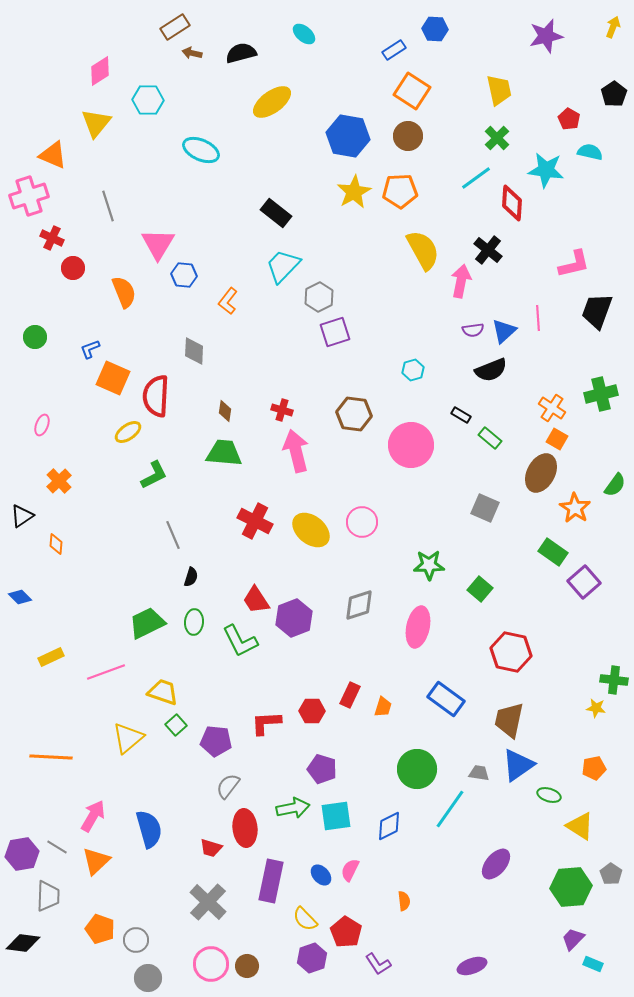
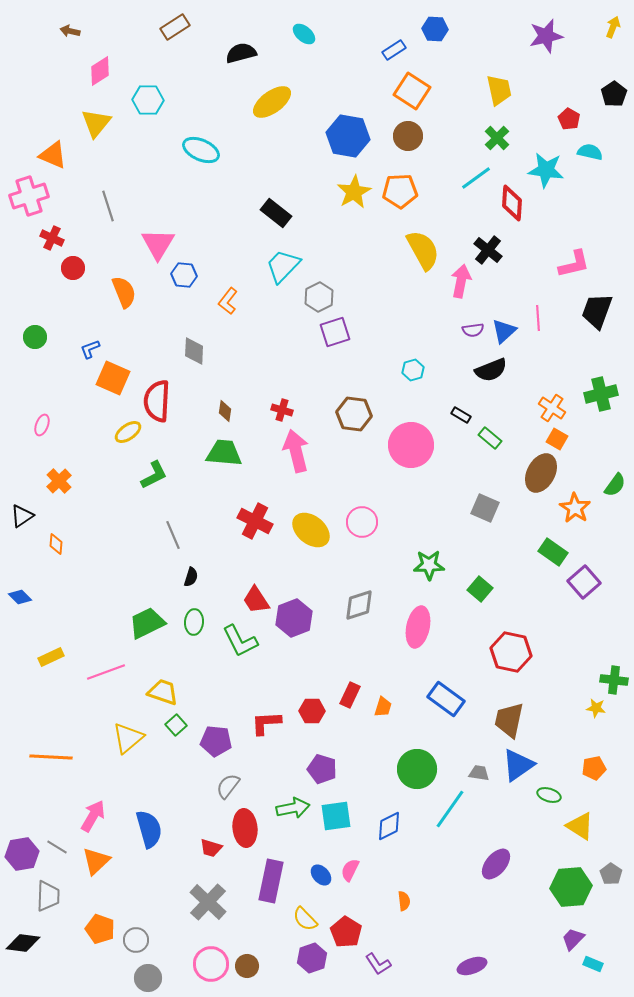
brown arrow at (192, 53): moved 122 px left, 22 px up
red semicircle at (156, 396): moved 1 px right, 5 px down
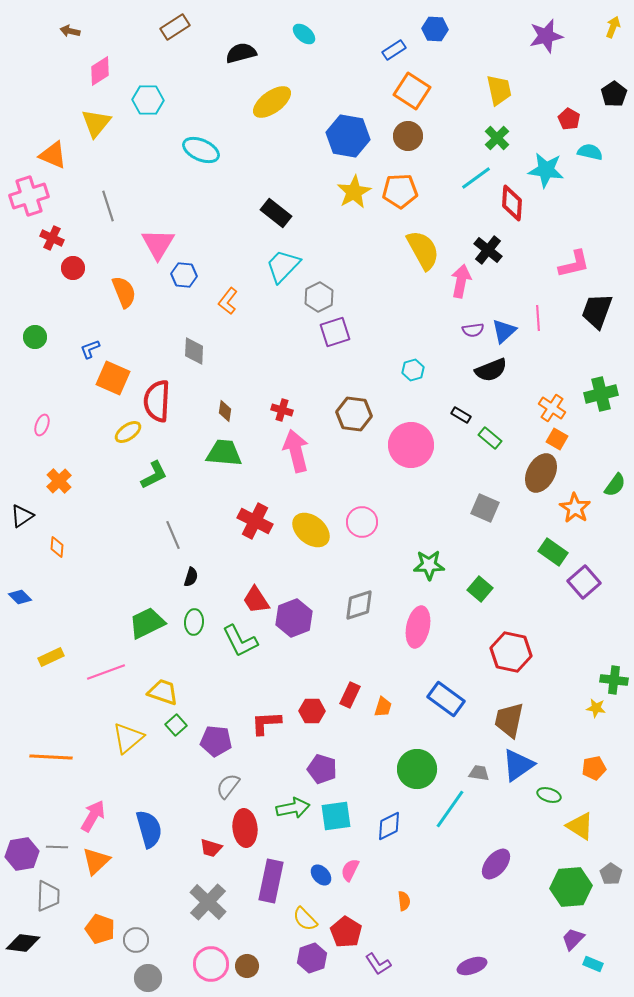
orange diamond at (56, 544): moved 1 px right, 3 px down
gray line at (57, 847): rotated 30 degrees counterclockwise
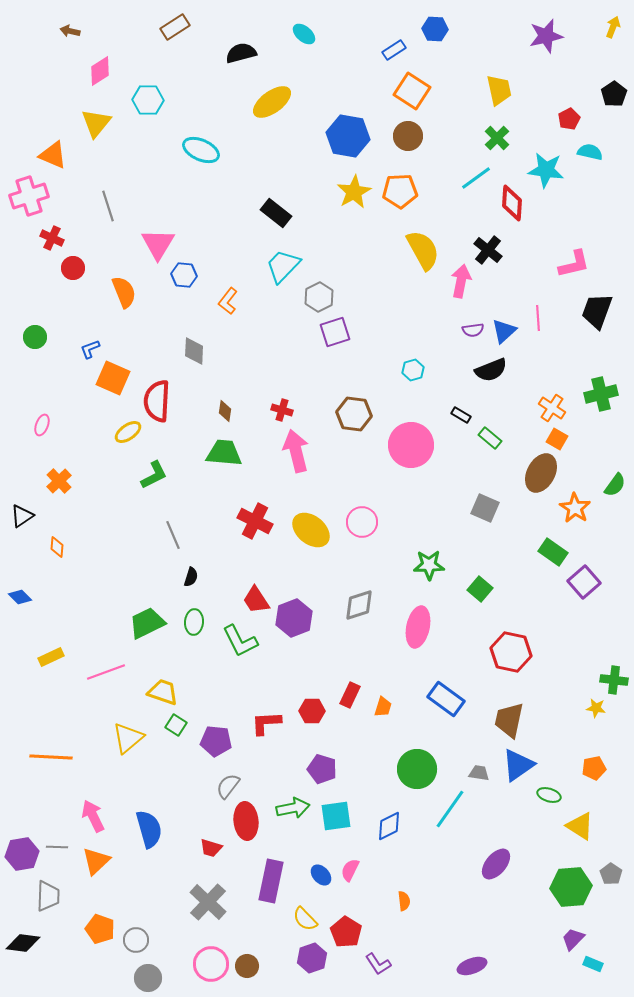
red pentagon at (569, 119): rotated 15 degrees clockwise
green square at (176, 725): rotated 15 degrees counterclockwise
pink arrow at (93, 816): rotated 56 degrees counterclockwise
red ellipse at (245, 828): moved 1 px right, 7 px up
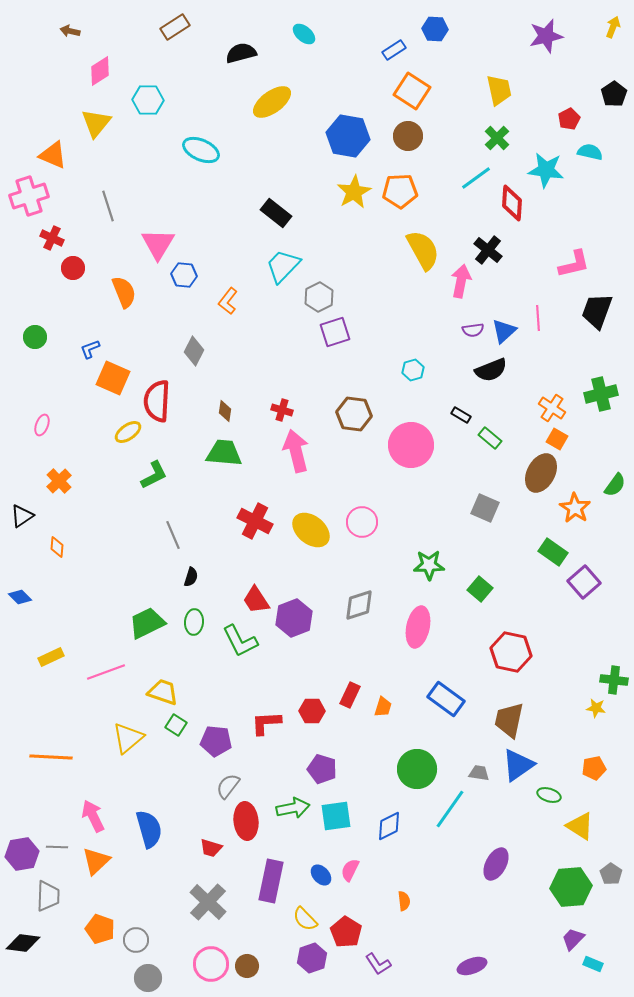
gray diamond at (194, 351): rotated 24 degrees clockwise
purple ellipse at (496, 864): rotated 12 degrees counterclockwise
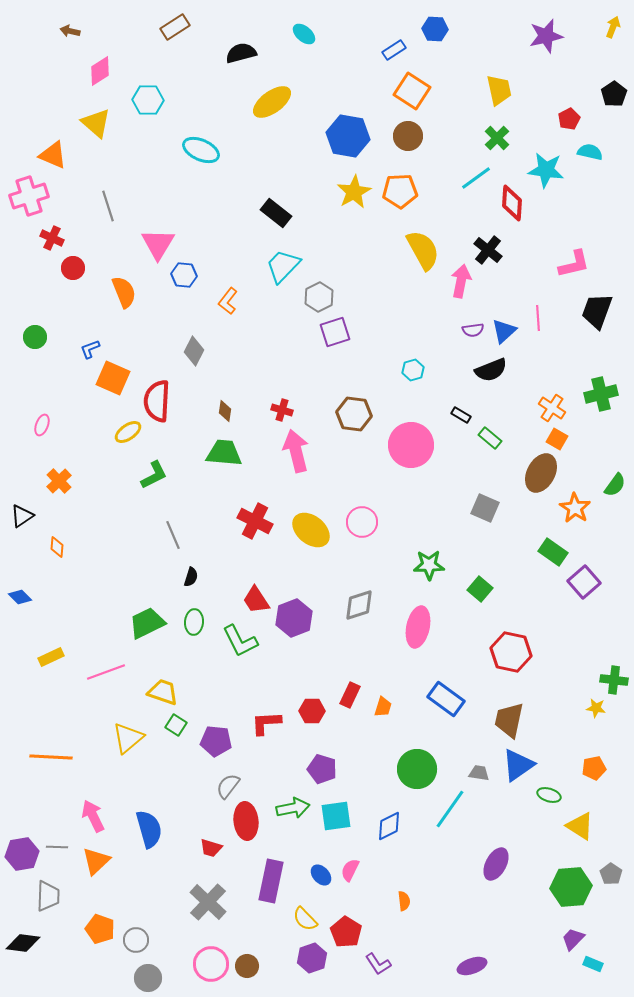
yellow triangle at (96, 123): rotated 28 degrees counterclockwise
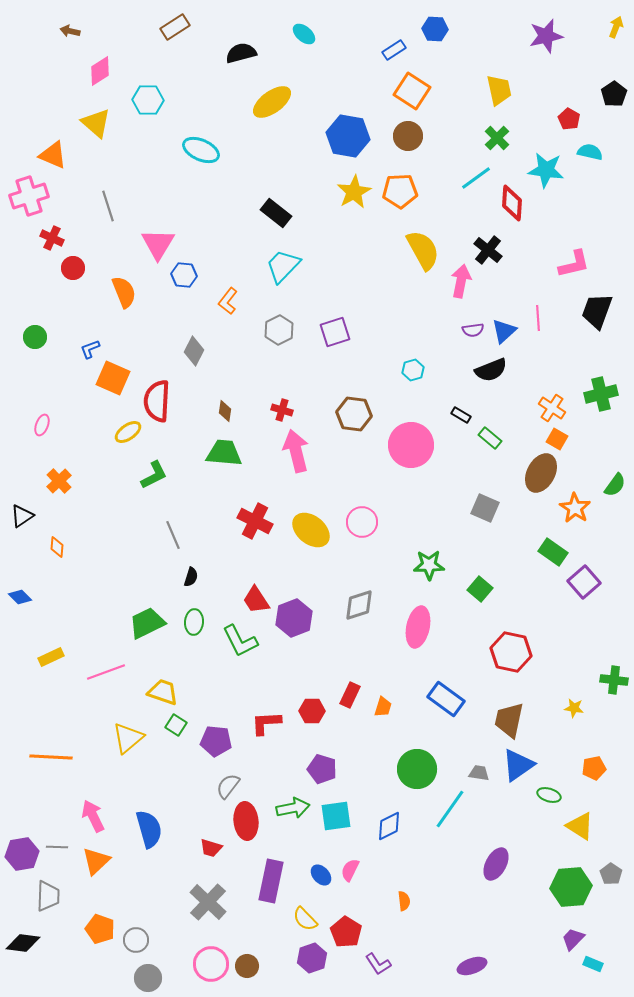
yellow arrow at (613, 27): moved 3 px right
red pentagon at (569, 119): rotated 15 degrees counterclockwise
gray hexagon at (319, 297): moved 40 px left, 33 px down
yellow star at (596, 708): moved 22 px left
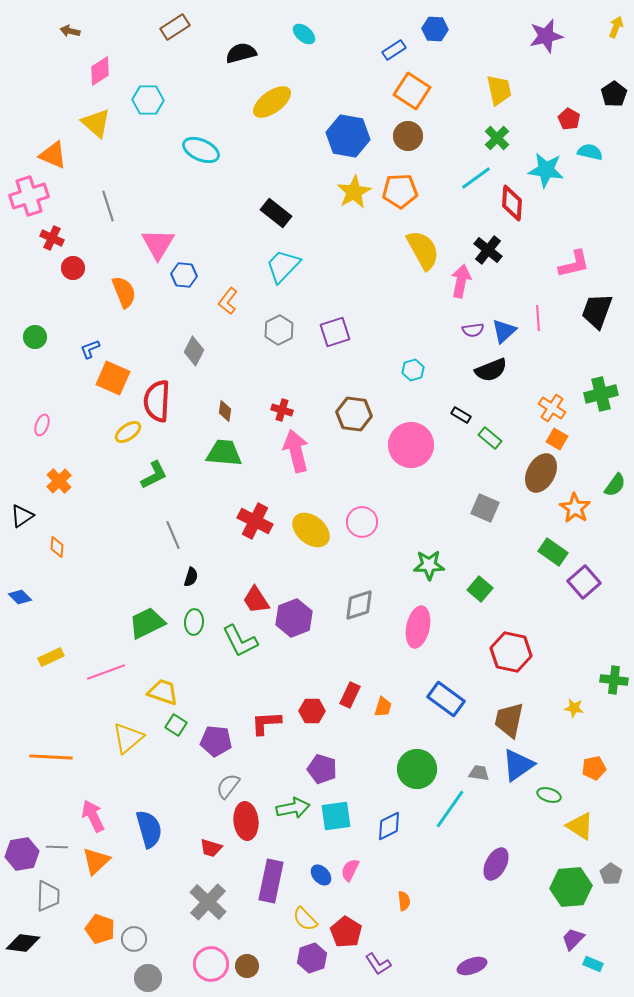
gray circle at (136, 940): moved 2 px left, 1 px up
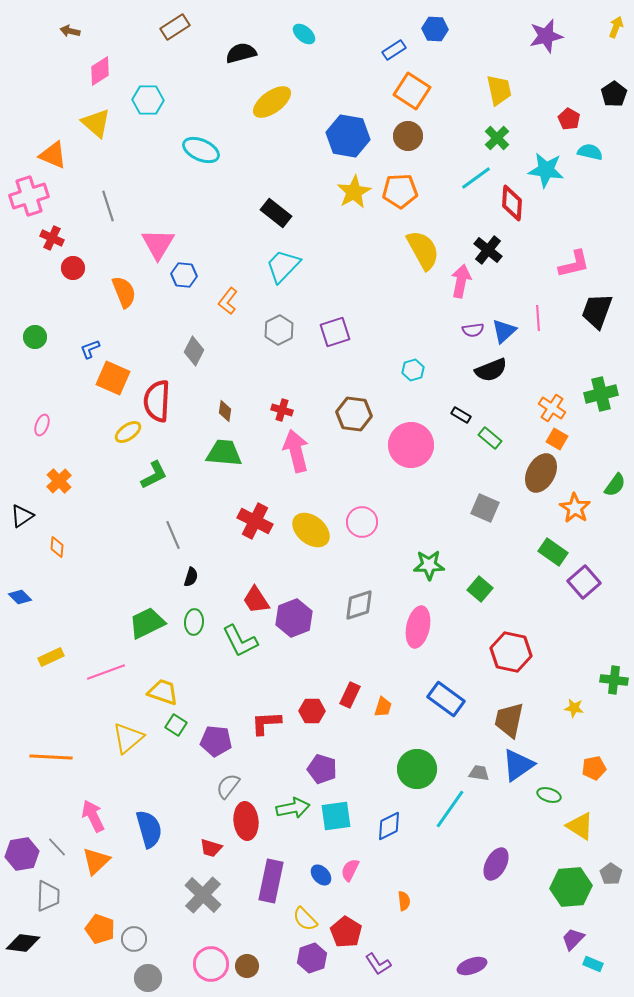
gray line at (57, 847): rotated 45 degrees clockwise
gray cross at (208, 902): moved 5 px left, 7 px up
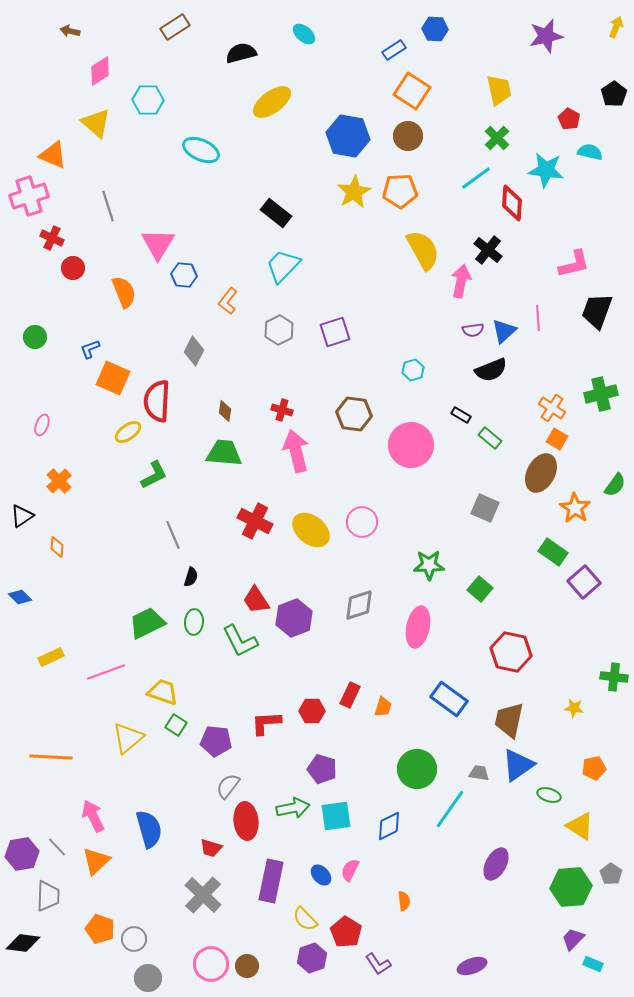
green cross at (614, 680): moved 3 px up
blue rectangle at (446, 699): moved 3 px right
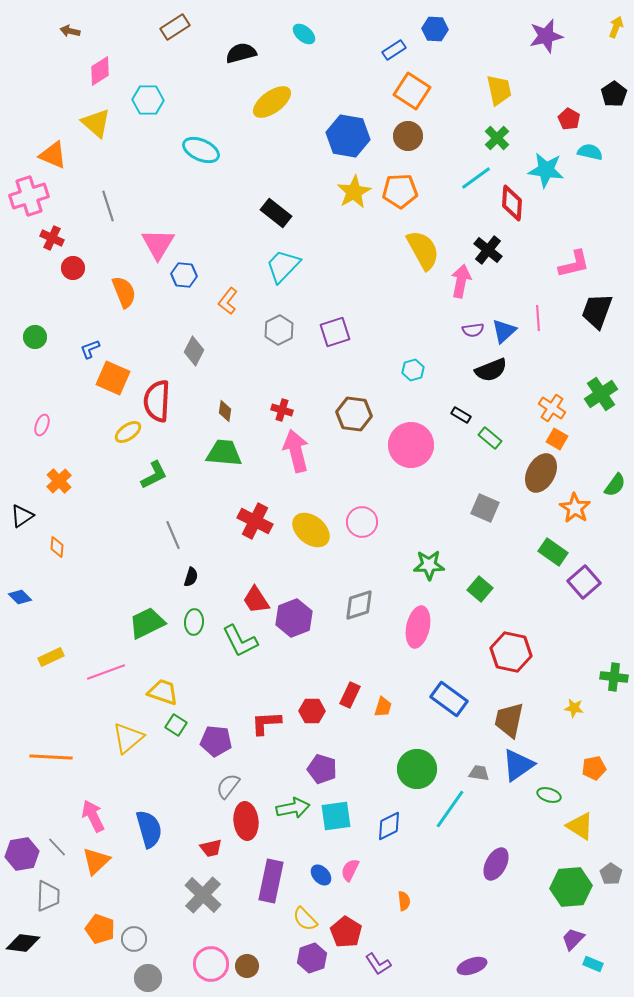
green cross at (601, 394): rotated 20 degrees counterclockwise
red trapezoid at (211, 848): rotated 30 degrees counterclockwise
